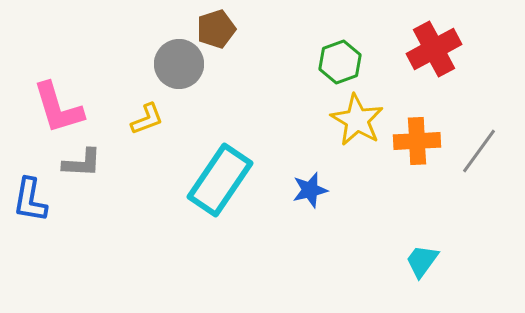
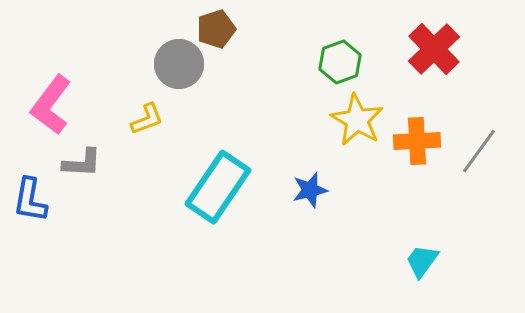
red cross: rotated 16 degrees counterclockwise
pink L-shape: moved 7 px left, 3 px up; rotated 54 degrees clockwise
cyan rectangle: moved 2 px left, 7 px down
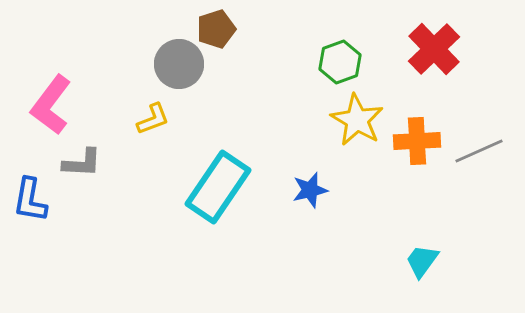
yellow L-shape: moved 6 px right
gray line: rotated 30 degrees clockwise
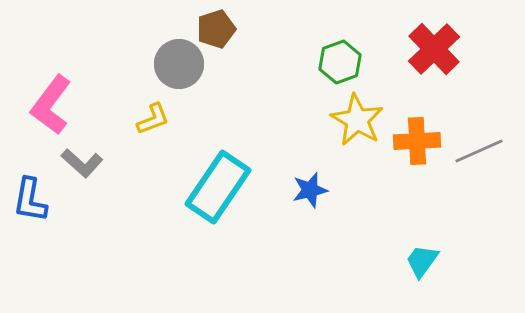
gray L-shape: rotated 39 degrees clockwise
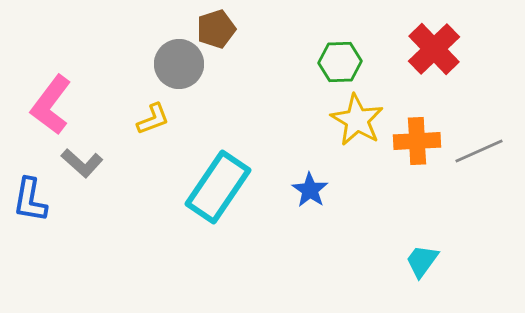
green hexagon: rotated 18 degrees clockwise
blue star: rotated 24 degrees counterclockwise
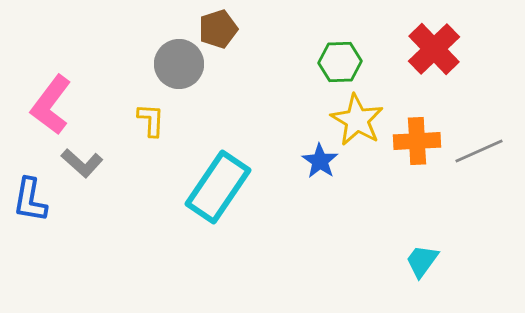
brown pentagon: moved 2 px right
yellow L-shape: moved 2 px left, 1 px down; rotated 66 degrees counterclockwise
blue star: moved 10 px right, 29 px up
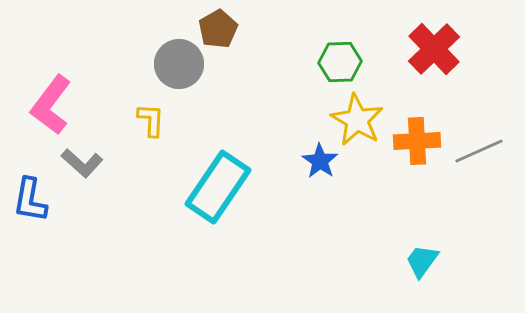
brown pentagon: rotated 12 degrees counterclockwise
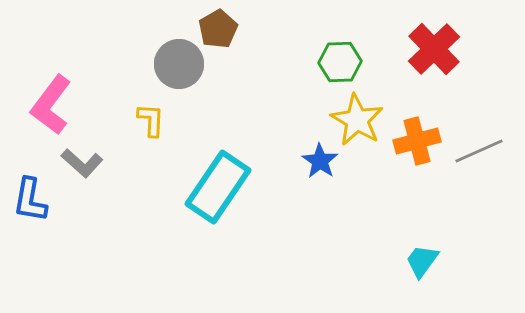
orange cross: rotated 12 degrees counterclockwise
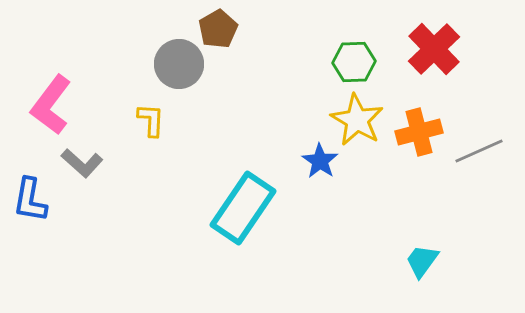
green hexagon: moved 14 px right
orange cross: moved 2 px right, 9 px up
cyan rectangle: moved 25 px right, 21 px down
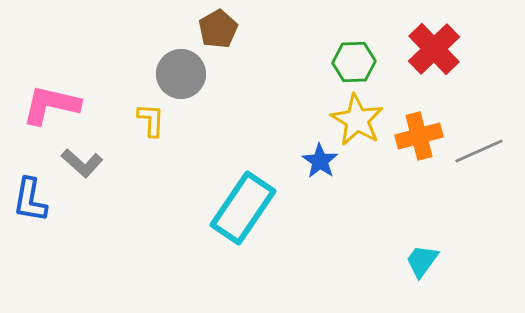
gray circle: moved 2 px right, 10 px down
pink L-shape: rotated 66 degrees clockwise
orange cross: moved 4 px down
